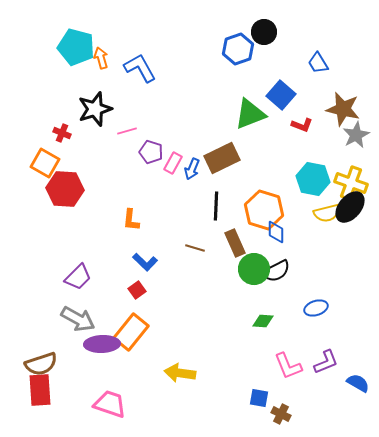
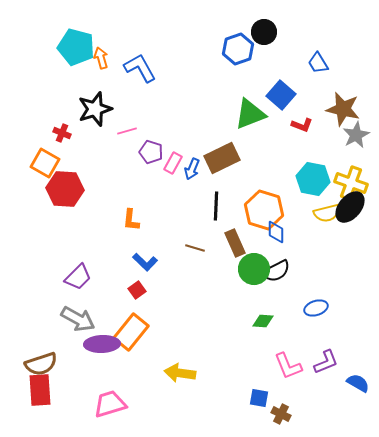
pink trapezoid at (110, 404): rotated 36 degrees counterclockwise
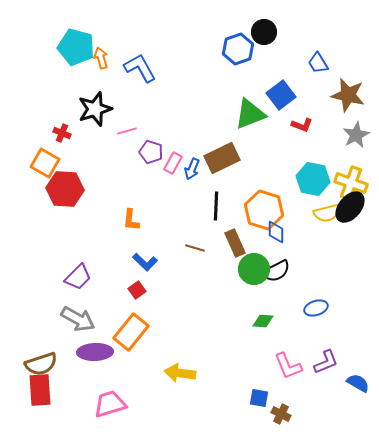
blue square at (281, 95): rotated 12 degrees clockwise
brown star at (343, 109): moved 5 px right, 14 px up
purple ellipse at (102, 344): moved 7 px left, 8 px down
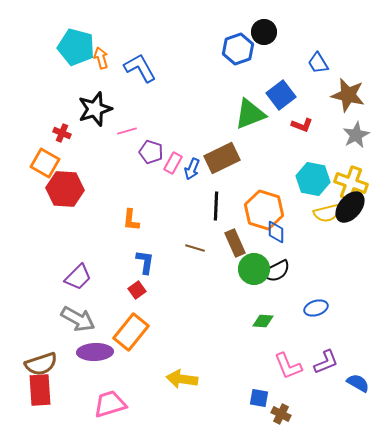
blue L-shape at (145, 262): rotated 125 degrees counterclockwise
yellow arrow at (180, 373): moved 2 px right, 6 px down
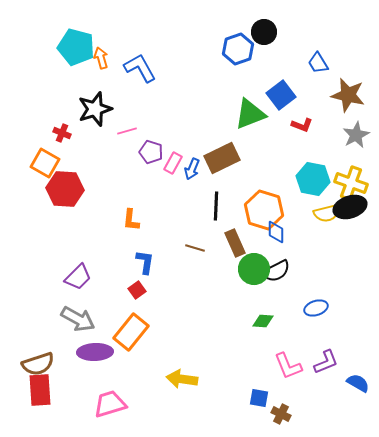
black ellipse at (350, 207): rotated 32 degrees clockwise
brown semicircle at (41, 364): moved 3 px left
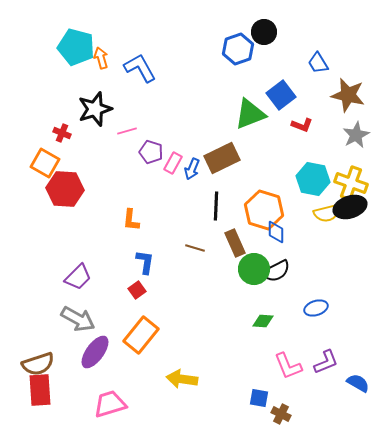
orange rectangle at (131, 332): moved 10 px right, 3 px down
purple ellipse at (95, 352): rotated 52 degrees counterclockwise
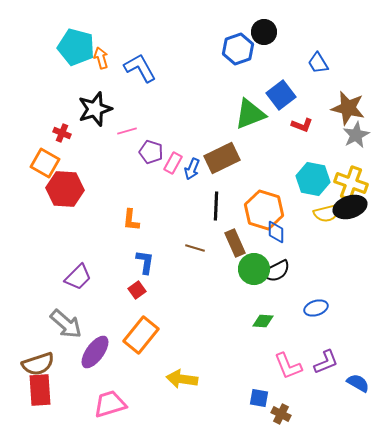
brown star at (348, 95): moved 13 px down
gray arrow at (78, 319): moved 12 px left, 5 px down; rotated 12 degrees clockwise
